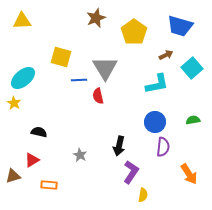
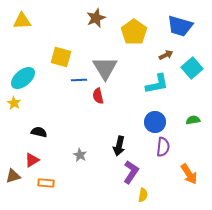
orange rectangle: moved 3 px left, 2 px up
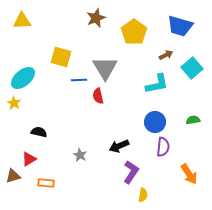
black arrow: rotated 54 degrees clockwise
red triangle: moved 3 px left, 1 px up
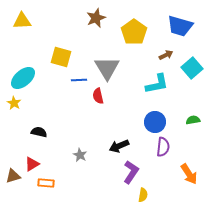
gray triangle: moved 2 px right
red triangle: moved 3 px right, 5 px down
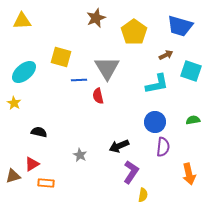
cyan square: moved 1 px left, 3 px down; rotated 30 degrees counterclockwise
cyan ellipse: moved 1 px right, 6 px up
orange arrow: rotated 20 degrees clockwise
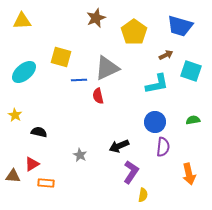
gray triangle: rotated 36 degrees clockwise
yellow star: moved 1 px right, 12 px down
brown triangle: rotated 21 degrees clockwise
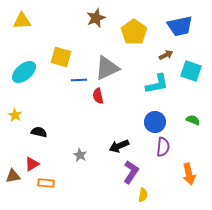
blue trapezoid: rotated 28 degrees counterclockwise
green semicircle: rotated 32 degrees clockwise
brown triangle: rotated 14 degrees counterclockwise
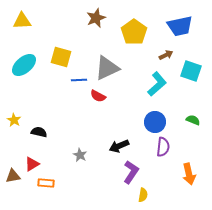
cyan ellipse: moved 7 px up
cyan L-shape: rotated 30 degrees counterclockwise
red semicircle: rotated 49 degrees counterclockwise
yellow star: moved 1 px left, 5 px down
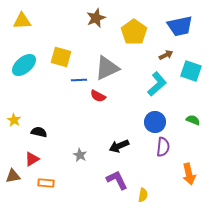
red triangle: moved 5 px up
purple L-shape: moved 14 px left, 8 px down; rotated 60 degrees counterclockwise
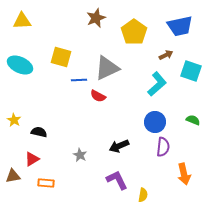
cyan ellipse: moved 4 px left; rotated 65 degrees clockwise
orange arrow: moved 5 px left
